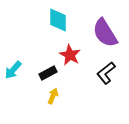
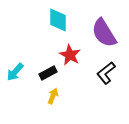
purple semicircle: moved 1 px left
cyan arrow: moved 2 px right, 2 px down
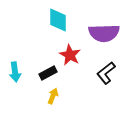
purple semicircle: rotated 60 degrees counterclockwise
cyan arrow: rotated 48 degrees counterclockwise
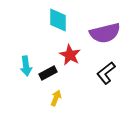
purple semicircle: moved 1 px right; rotated 12 degrees counterclockwise
cyan arrow: moved 11 px right, 6 px up
yellow arrow: moved 3 px right, 2 px down
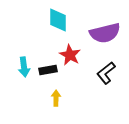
cyan arrow: moved 2 px left, 1 px down
black rectangle: moved 3 px up; rotated 18 degrees clockwise
yellow arrow: rotated 21 degrees counterclockwise
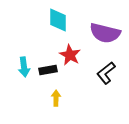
purple semicircle: rotated 28 degrees clockwise
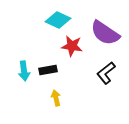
cyan diamond: rotated 65 degrees counterclockwise
purple semicircle: rotated 20 degrees clockwise
red star: moved 2 px right, 9 px up; rotated 20 degrees counterclockwise
cyan arrow: moved 4 px down
yellow arrow: rotated 14 degrees counterclockwise
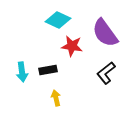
purple semicircle: rotated 20 degrees clockwise
cyan arrow: moved 2 px left, 1 px down
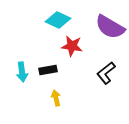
purple semicircle: moved 5 px right, 6 px up; rotated 24 degrees counterclockwise
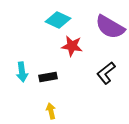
black rectangle: moved 7 px down
yellow arrow: moved 5 px left, 13 px down
